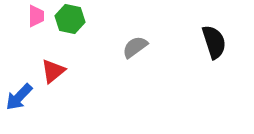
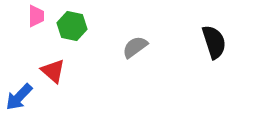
green hexagon: moved 2 px right, 7 px down
red triangle: rotated 40 degrees counterclockwise
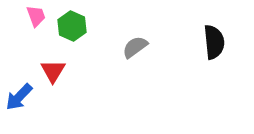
pink trapezoid: rotated 20 degrees counterclockwise
green hexagon: rotated 12 degrees clockwise
black semicircle: rotated 12 degrees clockwise
red triangle: rotated 20 degrees clockwise
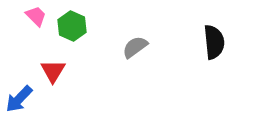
pink trapezoid: rotated 25 degrees counterclockwise
blue arrow: moved 2 px down
